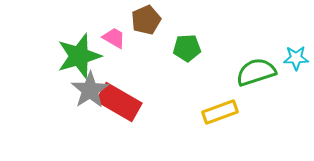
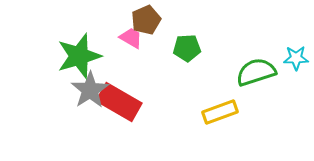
pink trapezoid: moved 17 px right
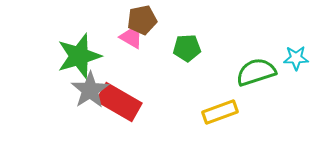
brown pentagon: moved 4 px left; rotated 12 degrees clockwise
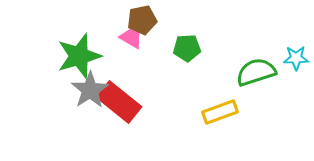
red rectangle: rotated 9 degrees clockwise
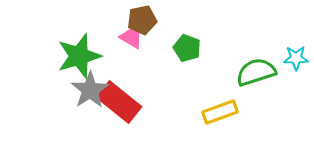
green pentagon: rotated 24 degrees clockwise
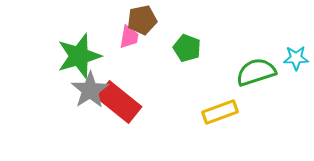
pink trapezoid: moved 2 px left, 1 px up; rotated 70 degrees clockwise
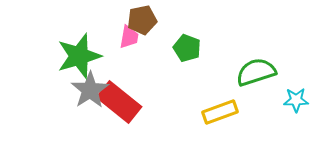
cyan star: moved 42 px down
